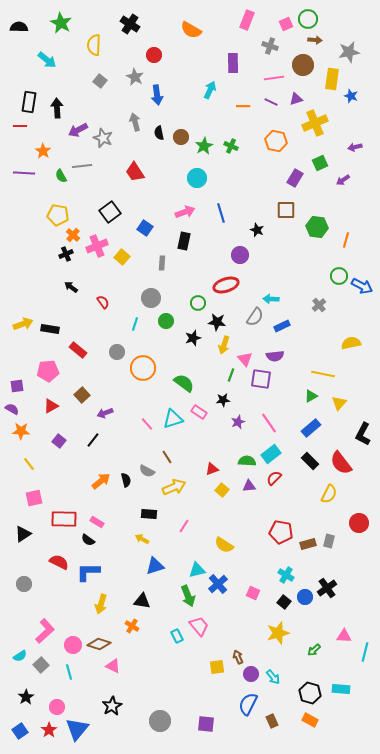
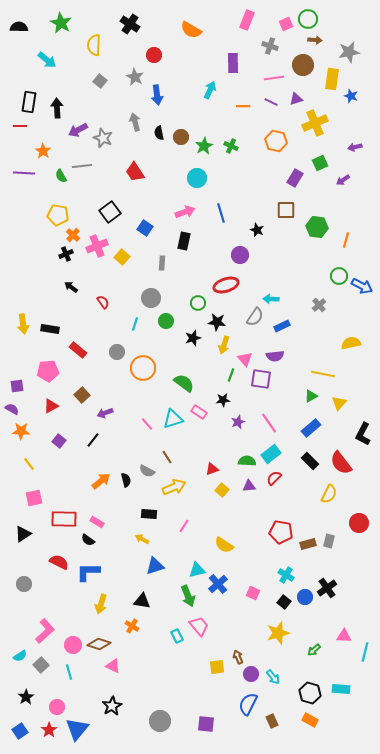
yellow arrow at (23, 324): rotated 102 degrees clockwise
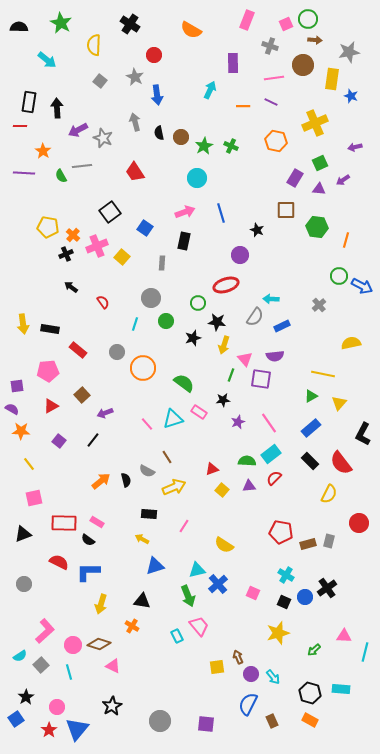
purple triangle at (296, 99): moved 23 px right, 90 px down; rotated 24 degrees clockwise
yellow pentagon at (58, 215): moved 10 px left, 12 px down
red rectangle at (64, 519): moved 4 px down
black triangle at (23, 534): rotated 12 degrees clockwise
black square at (284, 602): rotated 16 degrees counterclockwise
blue square at (20, 731): moved 4 px left, 12 px up
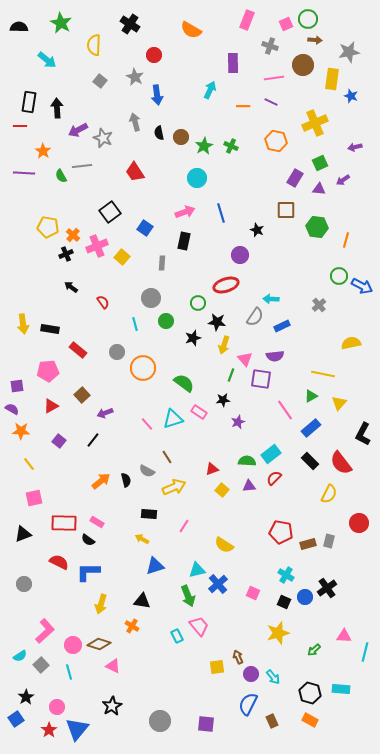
cyan line at (135, 324): rotated 32 degrees counterclockwise
pink line at (269, 423): moved 16 px right, 13 px up
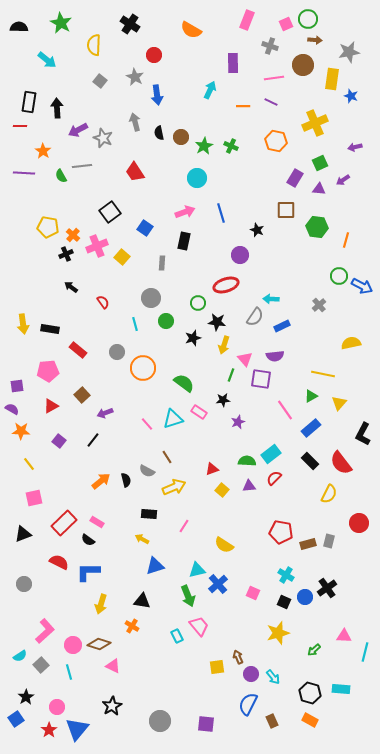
red rectangle at (64, 523): rotated 45 degrees counterclockwise
